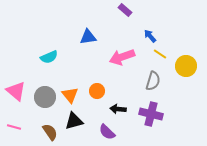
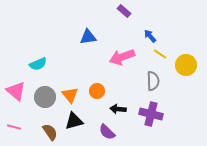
purple rectangle: moved 1 px left, 1 px down
cyan semicircle: moved 11 px left, 7 px down
yellow circle: moved 1 px up
gray semicircle: rotated 18 degrees counterclockwise
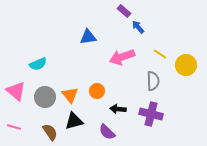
blue arrow: moved 12 px left, 9 px up
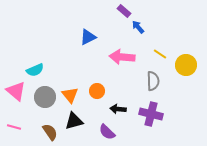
blue triangle: rotated 18 degrees counterclockwise
pink arrow: rotated 25 degrees clockwise
cyan semicircle: moved 3 px left, 6 px down
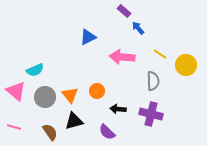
blue arrow: moved 1 px down
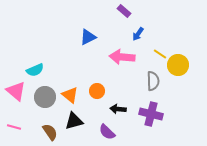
blue arrow: moved 6 px down; rotated 104 degrees counterclockwise
yellow circle: moved 8 px left
orange triangle: rotated 12 degrees counterclockwise
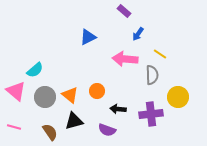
pink arrow: moved 3 px right, 2 px down
yellow circle: moved 32 px down
cyan semicircle: rotated 18 degrees counterclockwise
gray semicircle: moved 1 px left, 6 px up
purple cross: rotated 20 degrees counterclockwise
purple semicircle: moved 2 px up; rotated 24 degrees counterclockwise
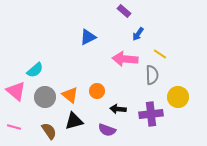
brown semicircle: moved 1 px left, 1 px up
